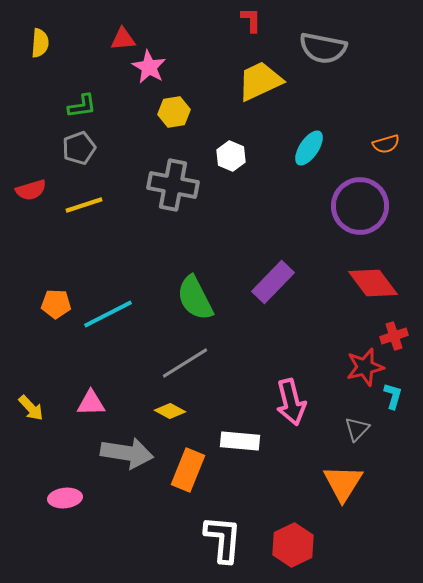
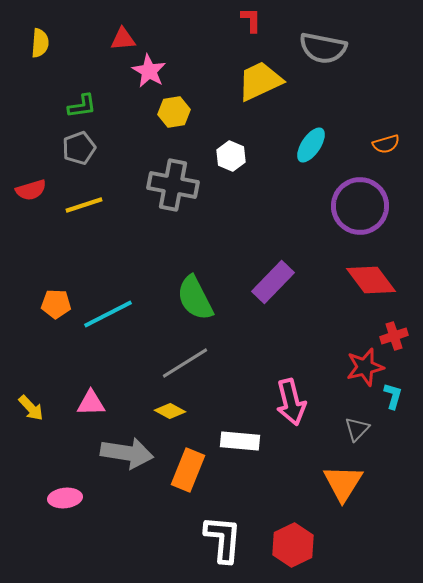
pink star: moved 4 px down
cyan ellipse: moved 2 px right, 3 px up
red diamond: moved 2 px left, 3 px up
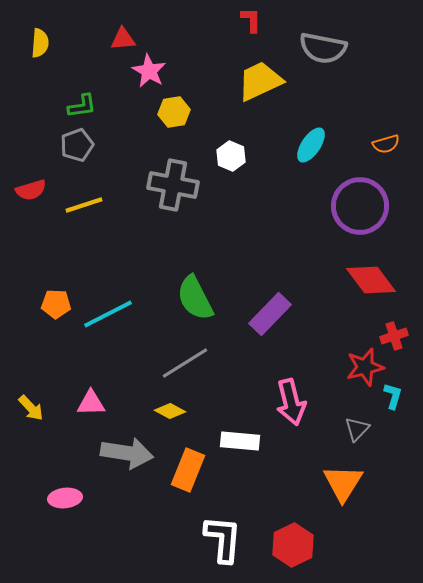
gray pentagon: moved 2 px left, 3 px up
purple rectangle: moved 3 px left, 32 px down
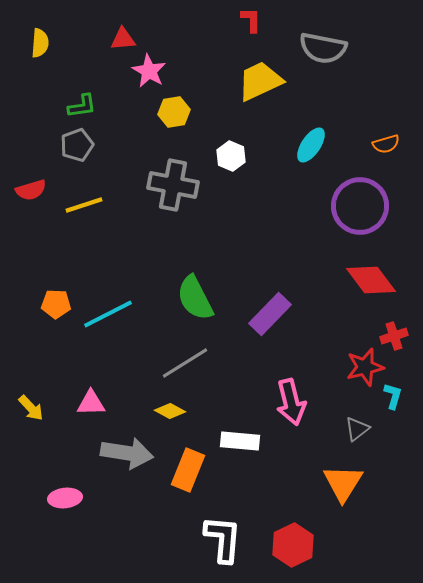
gray triangle: rotated 8 degrees clockwise
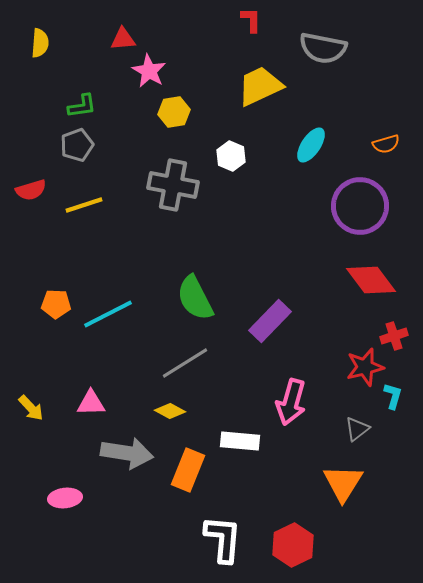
yellow trapezoid: moved 5 px down
purple rectangle: moved 7 px down
pink arrow: rotated 30 degrees clockwise
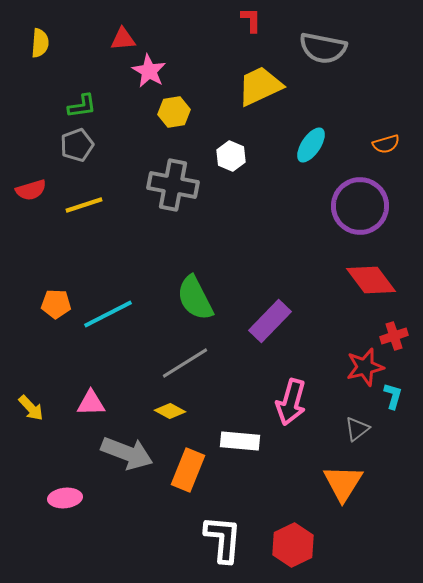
gray arrow: rotated 12 degrees clockwise
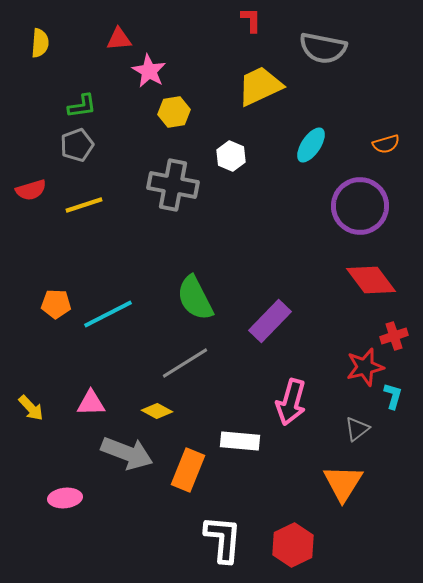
red triangle: moved 4 px left
yellow diamond: moved 13 px left
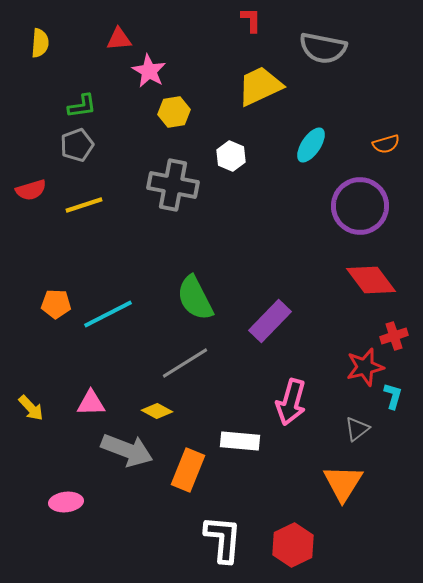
gray arrow: moved 3 px up
pink ellipse: moved 1 px right, 4 px down
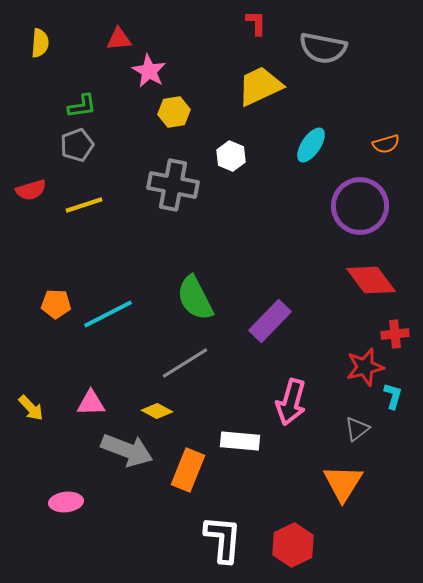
red L-shape: moved 5 px right, 3 px down
red cross: moved 1 px right, 2 px up; rotated 12 degrees clockwise
